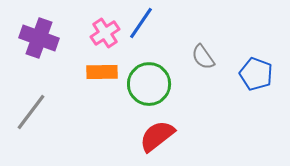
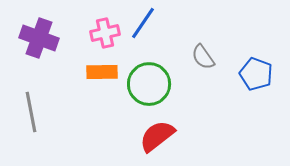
blue line: moved 2 px right
pink cross: rotated 20 degrees clockwise
gray line: rotated 48 degrees counterclockwise
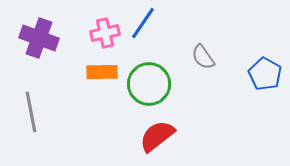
blue pentagon: moved 9 px right; rotated 8 degrees clockwise
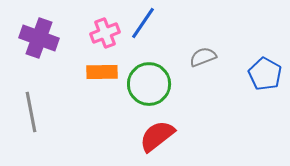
pink cross: rotated 8 degrees counterclockwise
gray semicircle: rotated 104 degrees clockwise
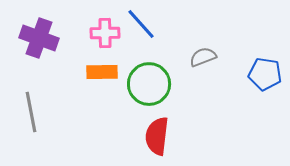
blue line: moved 2 px left, 1 px down; rotated 76 degrees counterclockwise
pink cross: rotated 20 degrees clockwise
blue pentagon: rotated 20 degrees counterclockwise
red semicircle: rotated 45 degrees counterclockwise
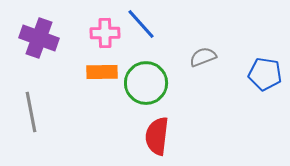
green circle: moved 3 px left, 1 px up
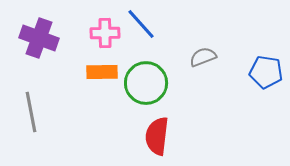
blue pentagon: moved 1 px right, 2 px up
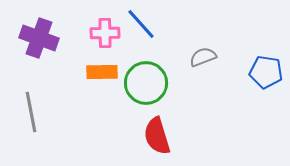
red semicircle: rotated 24 degrees counterclockwise
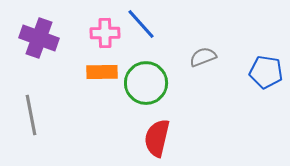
gray line: moved 3 px down
red semicircle: moved 2 px down; rotated 30 degrees clockwise
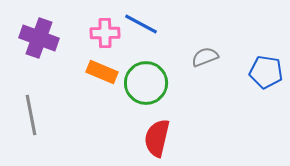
blue line: rotated 20 degrees counterclockwise
gray semicircle: moved 2 px right
orange rectangle: rotated 24 degrees clockwise
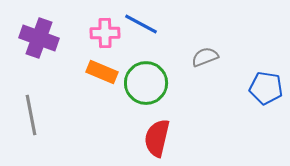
blue pentagon: moved 16 px down
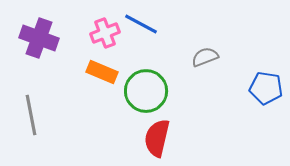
pink cross: rotated 20 degrees counterclockwise
green circle: moved 8 px down
